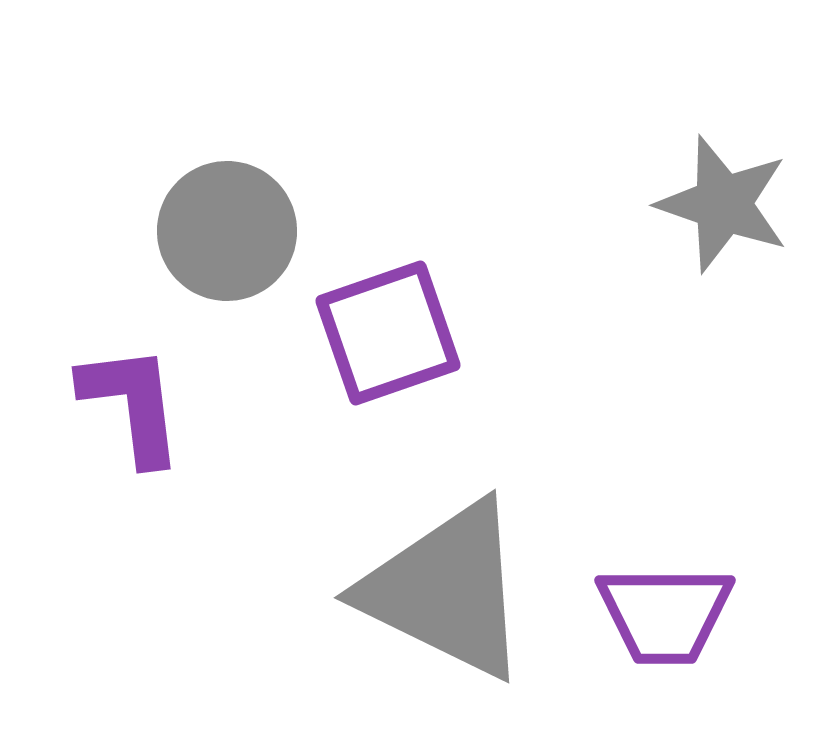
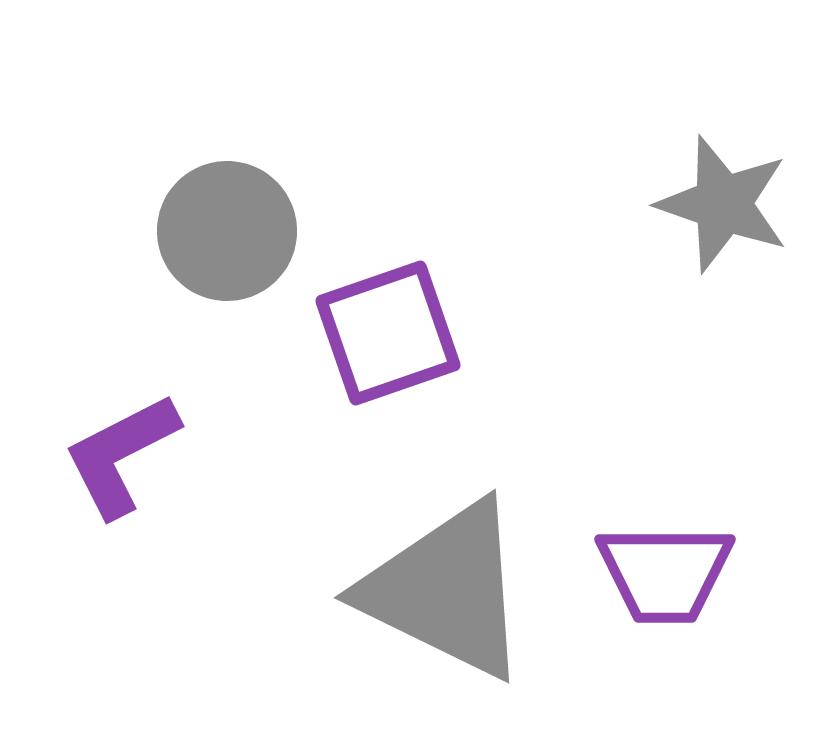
purple L-shape: moved 11 px left, 51 px down; rotated 110 degrees counterclockwise
purple trapezoid: moved 41 px up
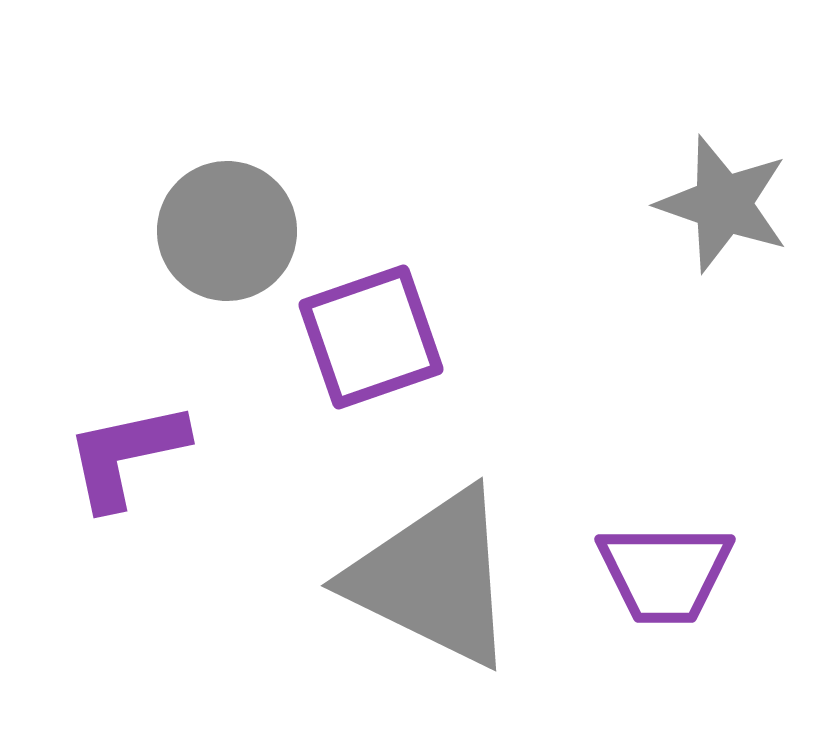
purple square: moved 17 px left, 4 px down
purple L-shape: moved 5 px right; rotated 15 degrees clockwise
gray triangle: moved 13 px left, 12 px up
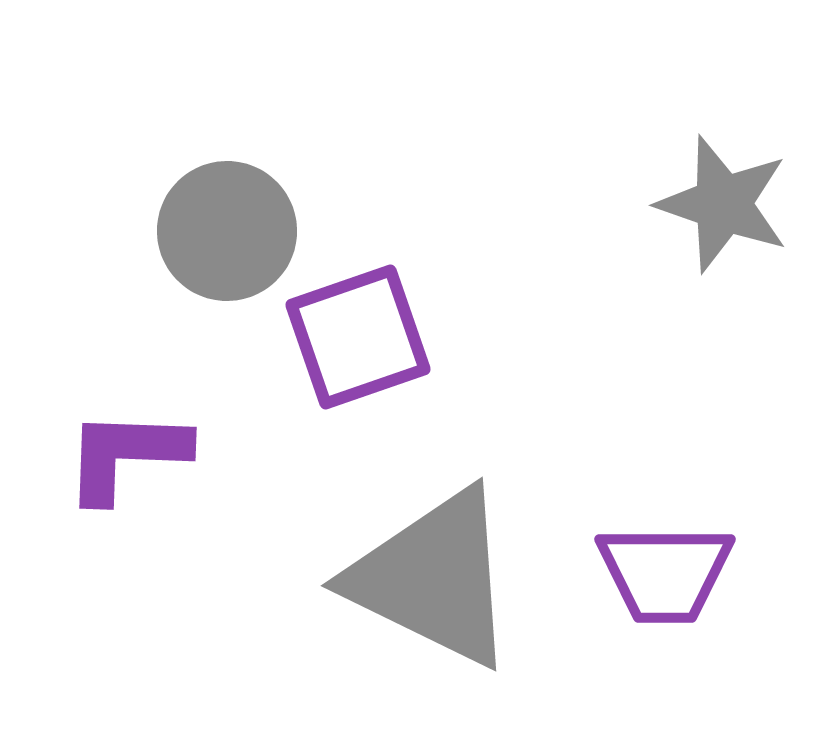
purple square: moved 13 px left
purple L-shape: rotated 14 degrees clockwise
